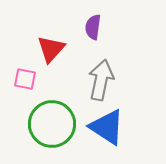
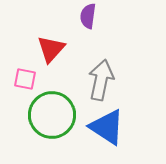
purple semicircle: moved 5 px left, 11 px up
green circle: moved 9 px up
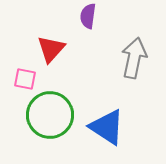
gray arrow: moved 33 px right, 22 px up
green circle: moved 2 px left
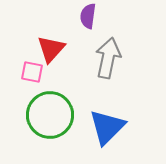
gray arrow: moved 26 px left
pink square: moved 7 px right, 7 px up
blue triangle: rotated 42 degrees clockwise
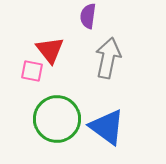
red triangle: moved 1 px left, 1 px down; rotated 20 degrees counterclockwise
pink square: moved 1 px up
green circle: moved 7 px right, 4 px down
blue triangle: rotated 39 degrees counterclockwise
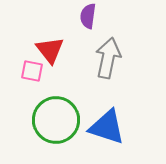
green circle: moved 1 px left, 1 px down
blue triangle: rotated 18 degrees counterclockwise
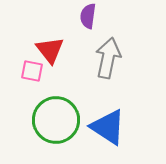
blue triangle: moved 1 px right; rotated 15 degrees clockwise
